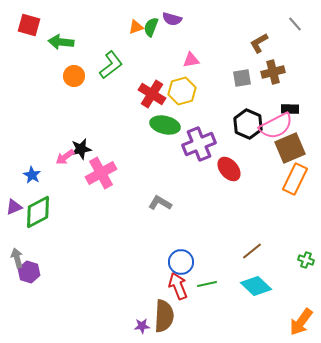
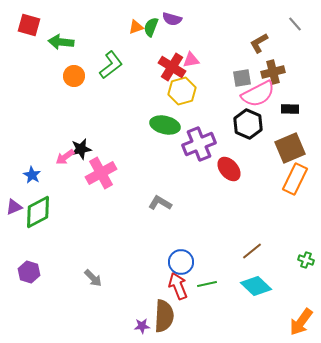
red cross: moved 20 px right, 27 px up
pink semicircle: moved 18 px left, 32 px up
gray arrow: moved 76 px right, 20 px down; rotated 150 degrees clockwise
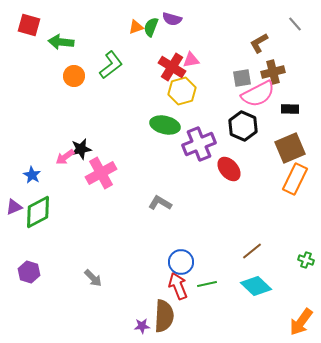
black hexagon: moved 5 px left, 2 px down
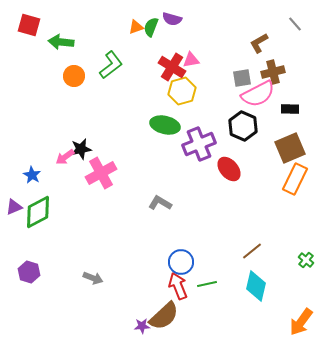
green cross: rotated 21 degrees clockwise
gray arrow: rotated 24 degrees counterclockwise
cyan diamond: rotated 60 degrees clockwise
brown semicircle: rotated 44 degrees clockwise
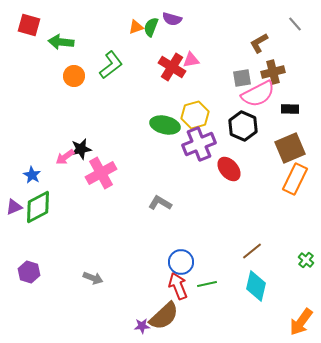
yellow hexagon: moved 13 px right, 24 px down
green diamond: moved 5 px up
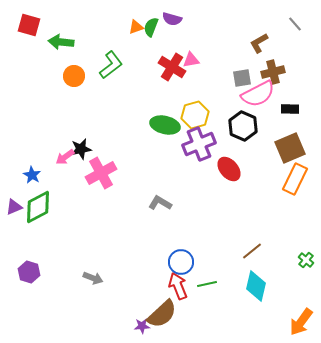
brown semicircle: moved 2 px left, 2 px up
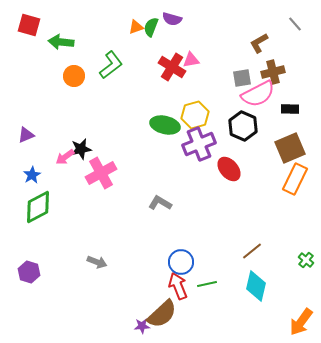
blue star: rotated 12 degrees clockwise
purple triangle: moved 12 px right, 72 px up
gray arrow: moved 4 px right, 16 px up
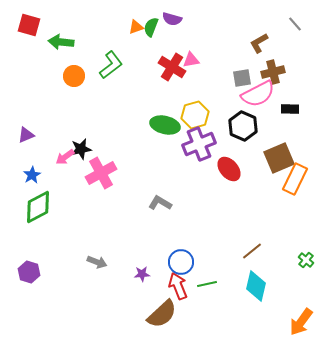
brown square: moved 11 px left, 10 px down
purple star: moved 52 px up
